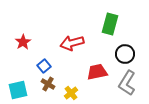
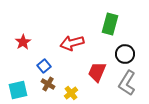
red trapezoid: rotated 55 degrees counterclockwise
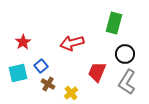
green rectangle: moved 4 px right, 1 px up
blue square: moved 3 px left
gray L-shape: moved 1 px up
cyan square: moved 17 px up
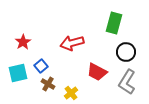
black circle: moved 1 px right, 2 px up
red trapezoid: rotated 85 degrees counterclockwise
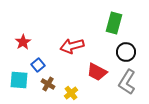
red arrow: moved 3 px down
blue square: moved 3 px left, 1 px up
cyan square: moved 1 px right, 7 px down; rotated 18 degrees clockwise
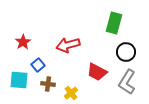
red arrow: moved 4 px left, 1 px up
brown cross: rotated 24 degrees counterclockwise
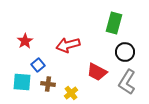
red star: moved 2 px right, 1 px up
black circle: moved 1 px left
cyan square: moved 3 px right, 2 px down
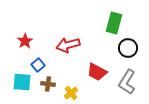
black circle: moved 3 px right, 4 px up
